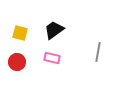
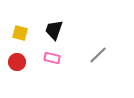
black trapezoid: rotated 35 degrees counterclockwise
gray line: moved 3 px down; rotated 36 degrees clockwise
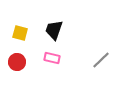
gray line: moved 3 px right, 5 px down
